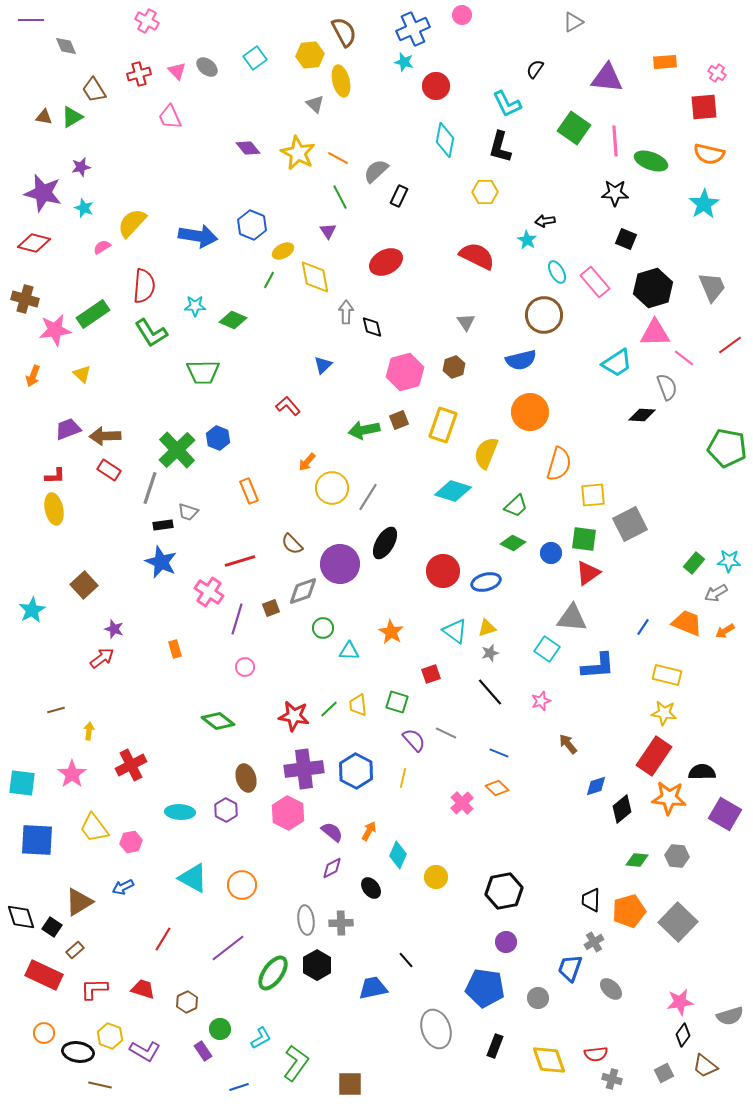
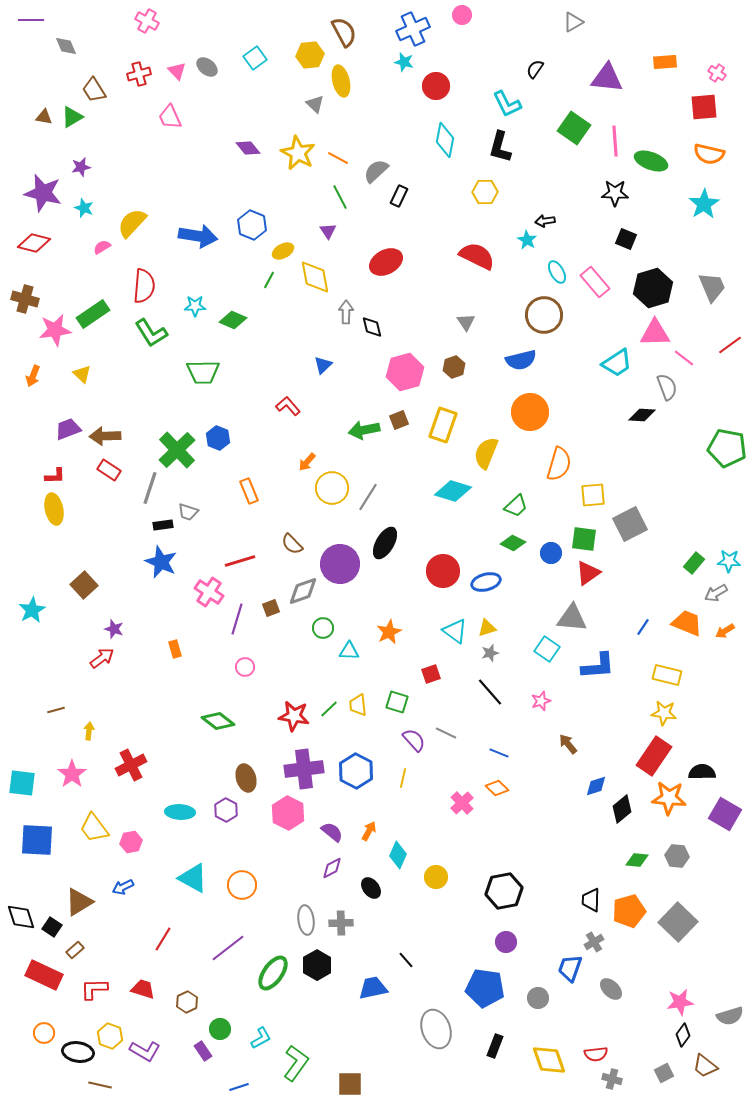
orange star at (391, 632): moved 2 px left; rotated 15 degrees clockwise
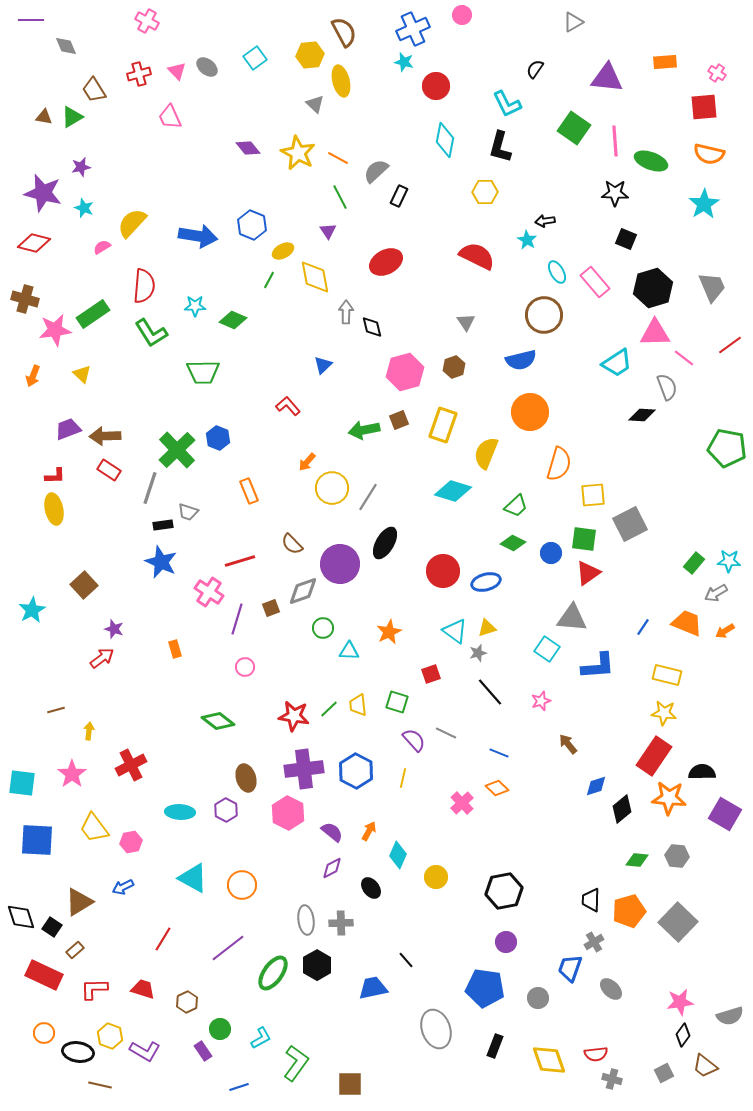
gray star at (490, 653): moved 12 px left
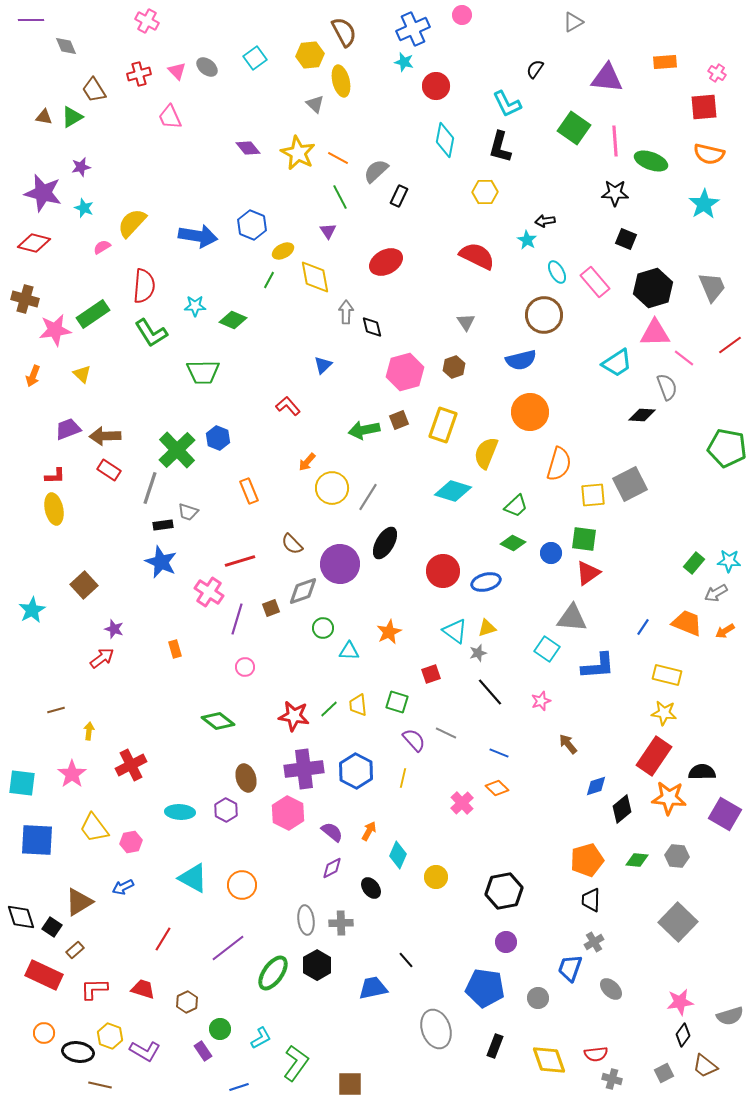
gray square at (630, 524): moved 40 px up
orange pentagon at (629, 911): moved 42 px left, 51 px up
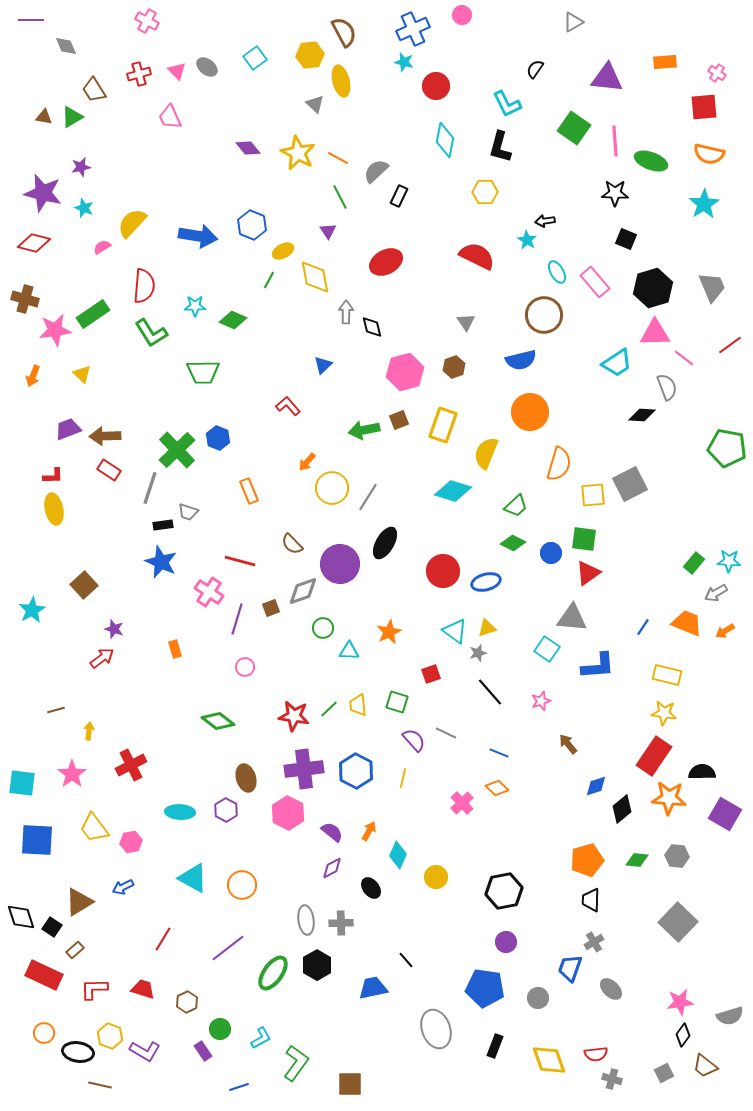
red L-shape at (55, 476): moved 2 px left
red line at (240, 561): rotated 32 degrees clockwise
